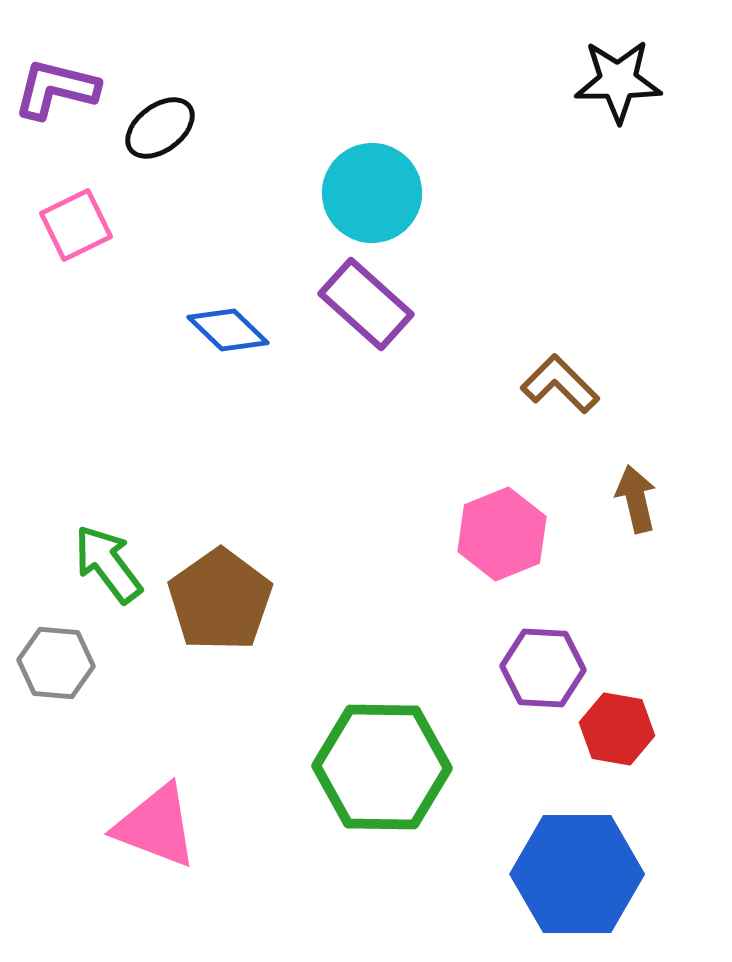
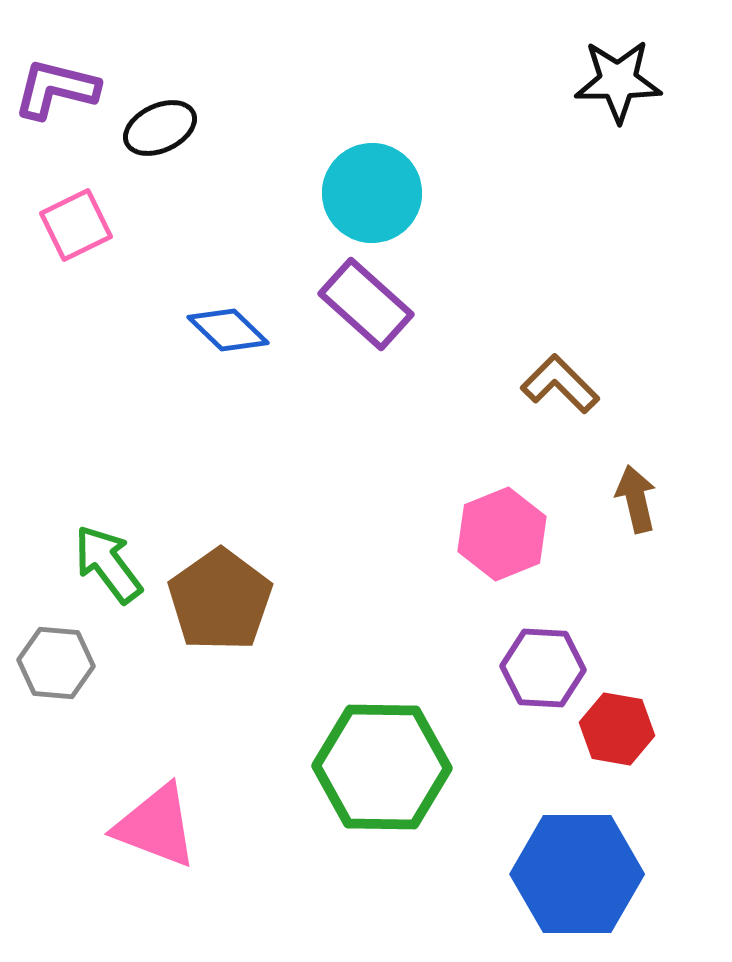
black ellipse: rotated 12 degrees clockwise
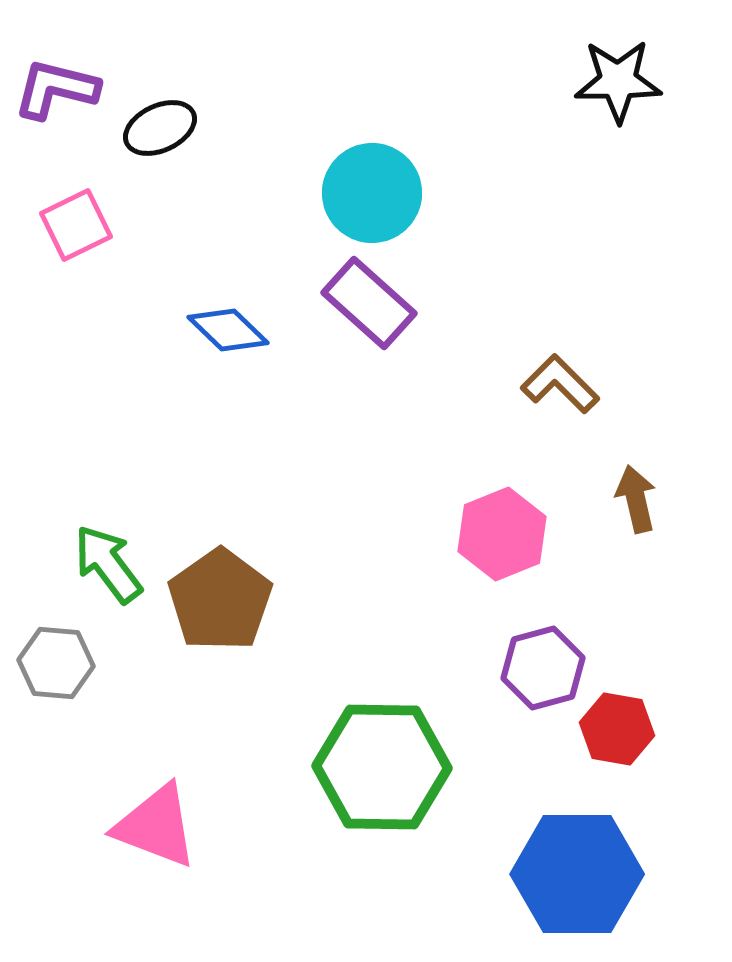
purple rectangle: moved 3 px right, 1 px up
purple hexagon: rotated 18 degrees counterclockwise
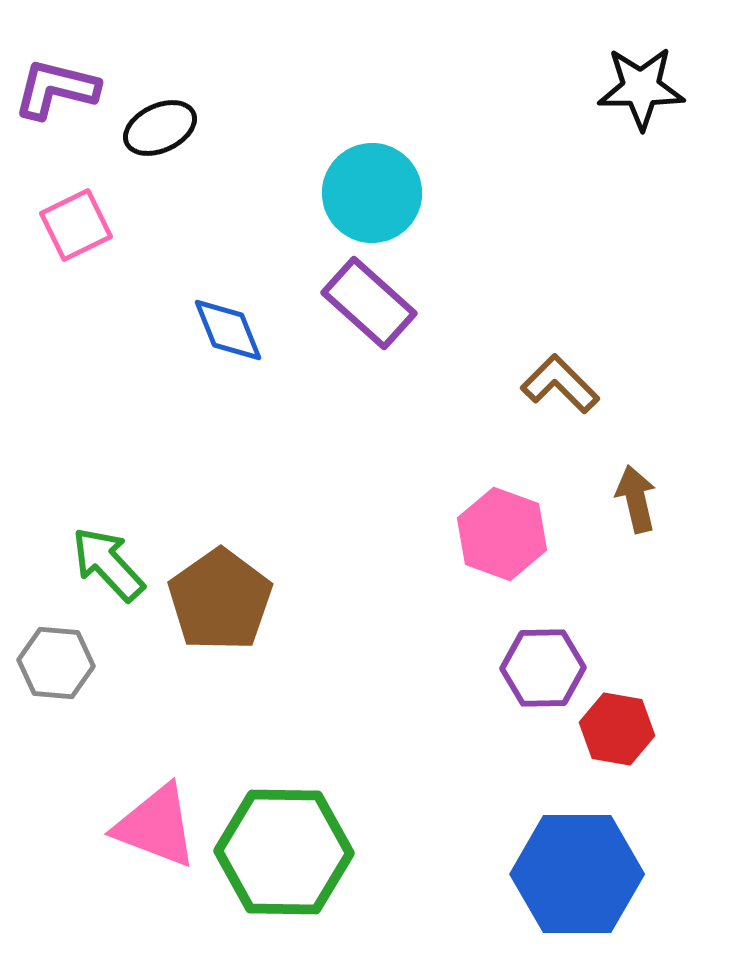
black star: moved 23 px right, 7 px down
blue diamond: rotated 24 degrees clockwise
pink hexagon: rotated 18 degrees counterclockwise
green arrow: rotated 6 degrees counterclockwise
purple hexagon: rotated 14 degrees clockwise
green hexagon: moved 98 px left, 85 px down
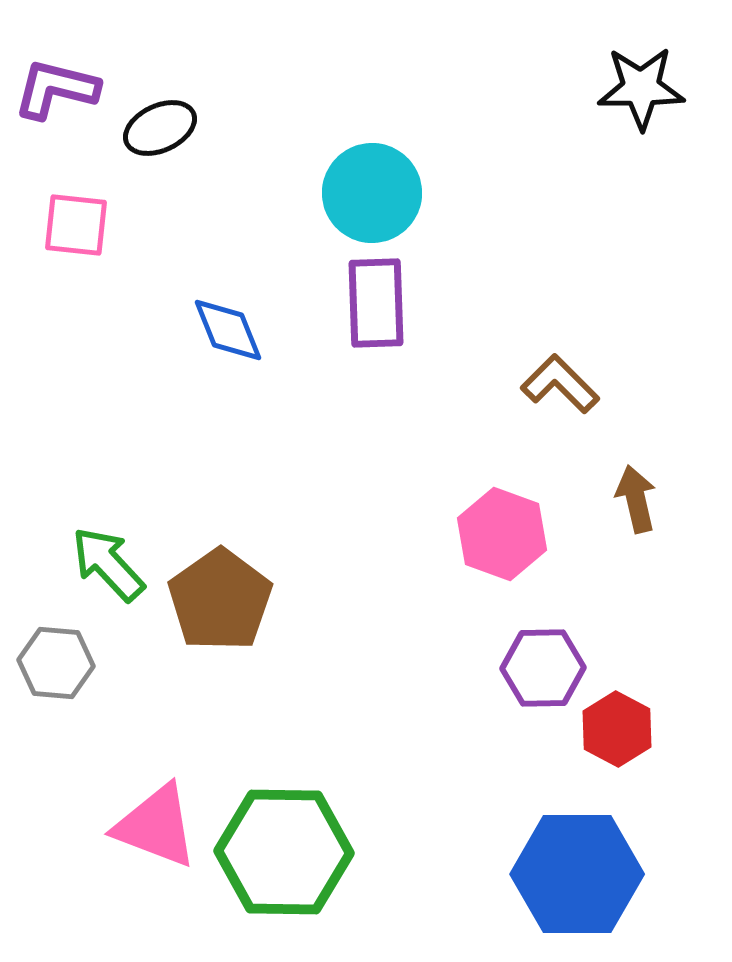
pink square: rotated 32 degrees clockwise
purple rectangle: moved 7 px right; rotated 46 degrees clockwise
red hexagon: rotated 18 degrees clockwise
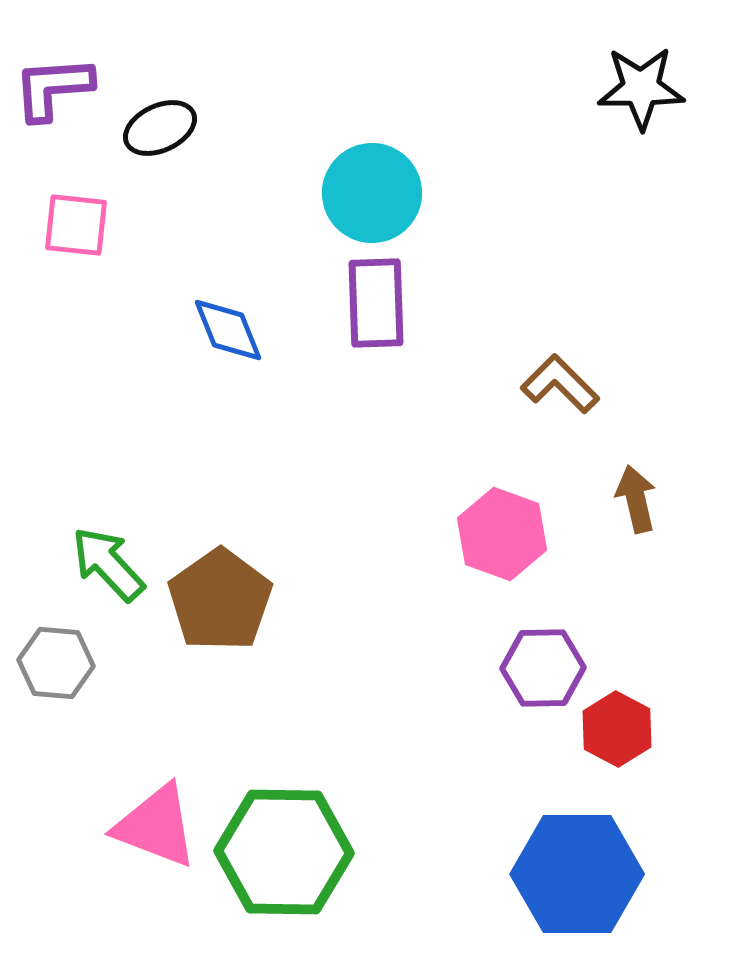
purple L-shape: moved 3 px left, 1 px up; rotated 18 degrees counterclockwise
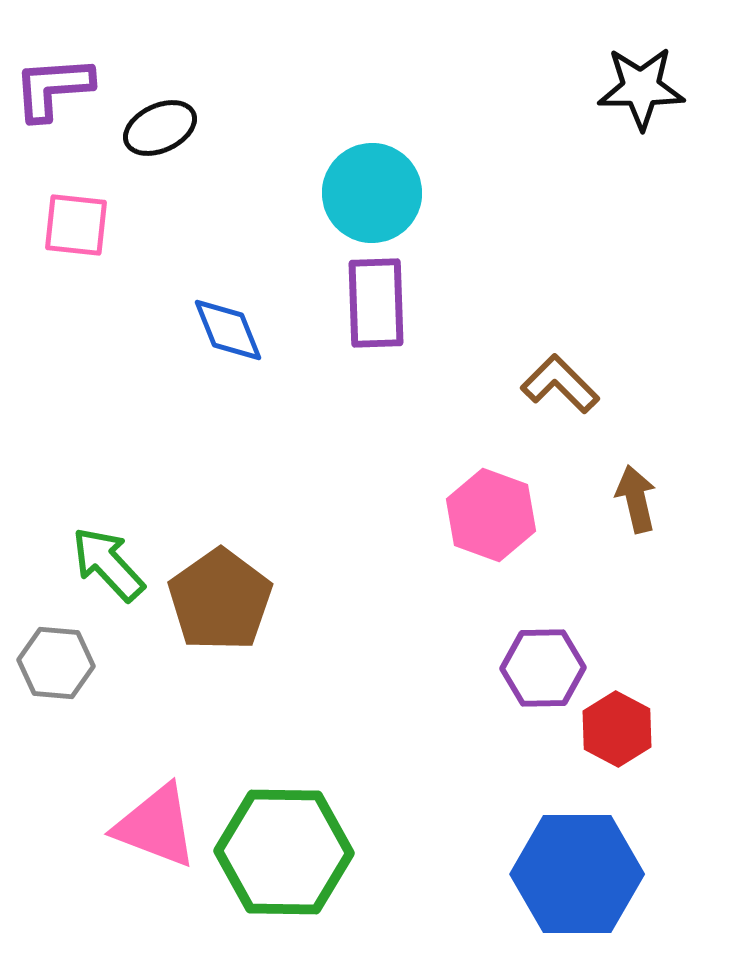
pink hexagon: moved 11 px left, 19 px up
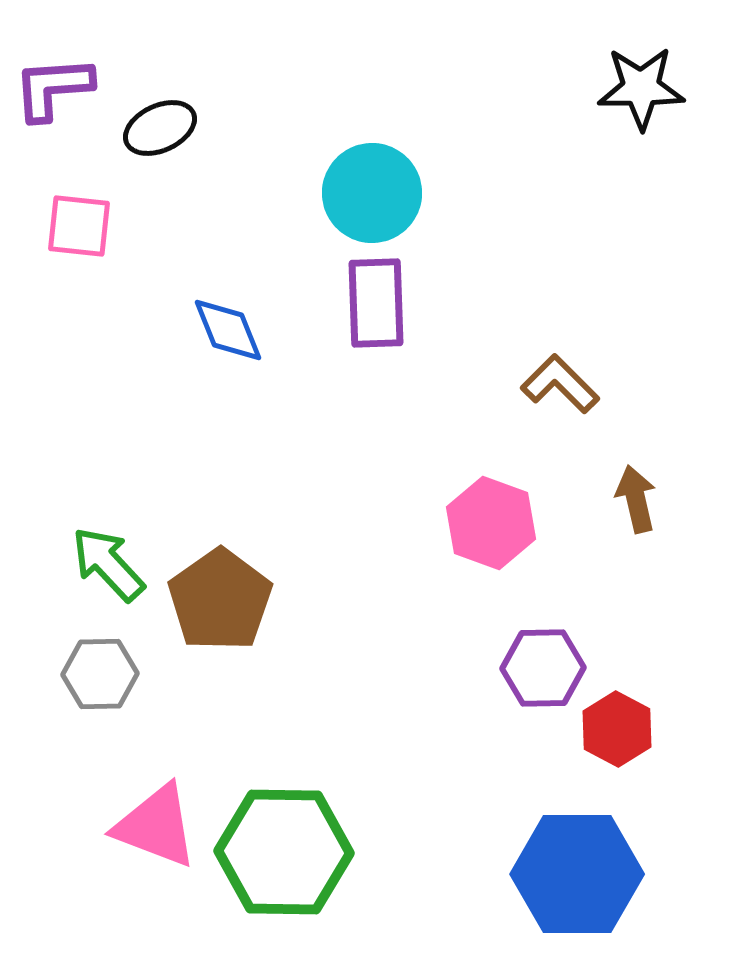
pink square: moved 3 px right, 1 px down
pink hexagon: moved 8 px down
gray hexagon: moved 44 px right, 11 px down; rotated 6 degrees counterclockwise
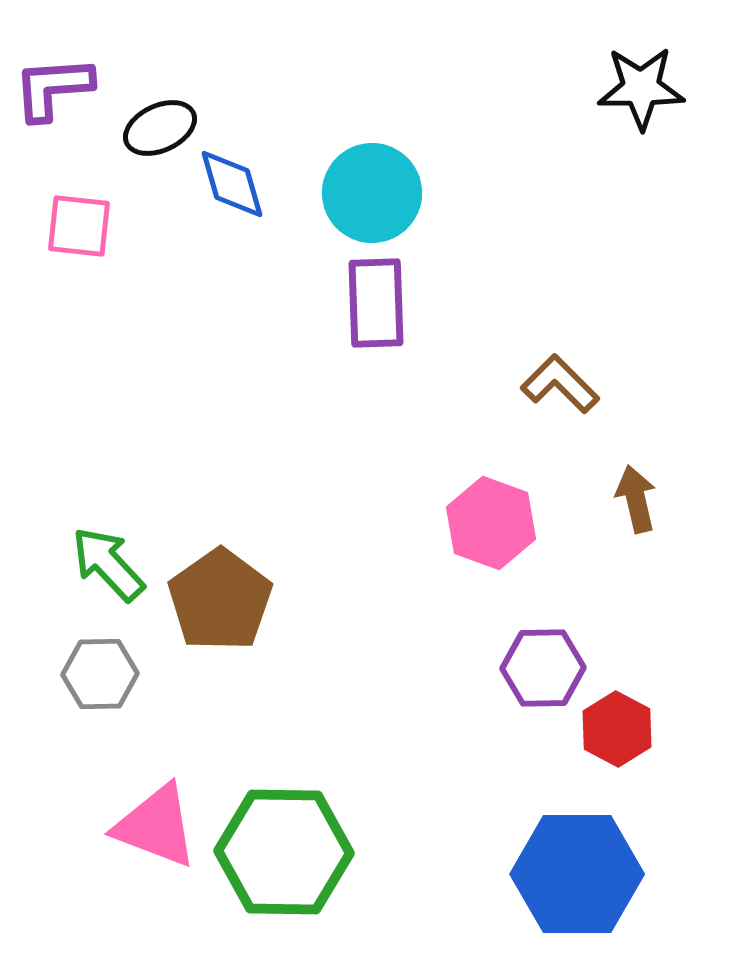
blue diamond: moved 4 px right, 146 px up; rotated 6 degrees clockwise
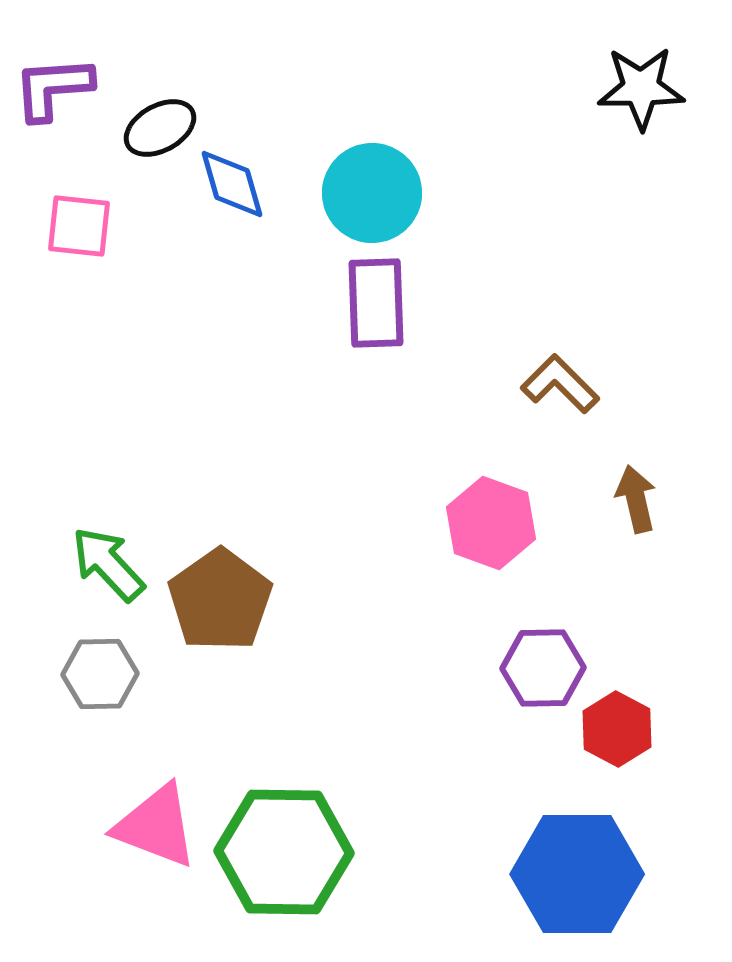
black ellipse: rotated 4 degrees counterclockwise
